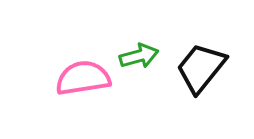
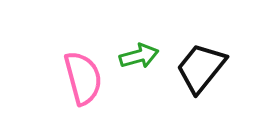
pink semicircle: rotated 84 degrees clockwise
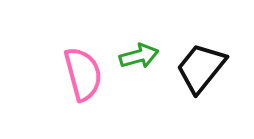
pink semicircle: moved 4 px up
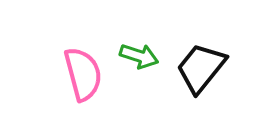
green arrow: rotated 33 degrees clockwise
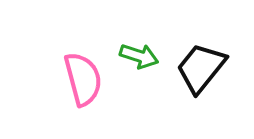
pink semicircle: moved 5 px down
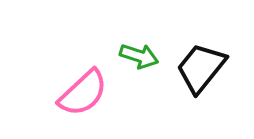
pink semicircle: moved 14 px down; rotated 62 degrees clockwise
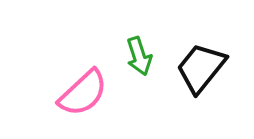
green arrow: rotated 54 degrees clockwise
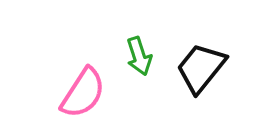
pink semicircle: rotated 14 degrees counterclockwise
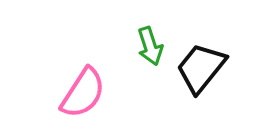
green arrow: moved 11 px right, 10 px up
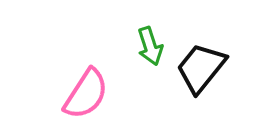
pink semicircle: moved 3 px right, 1 px down
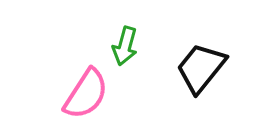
green arrow: moved 25 px left; rotated 33 degrees clockwise
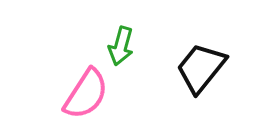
green arrow: moved 4 px left
